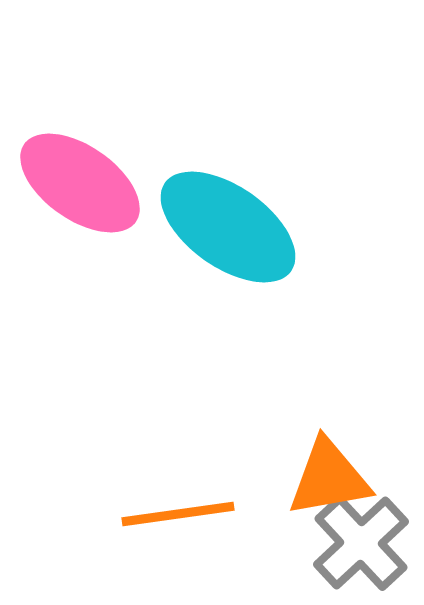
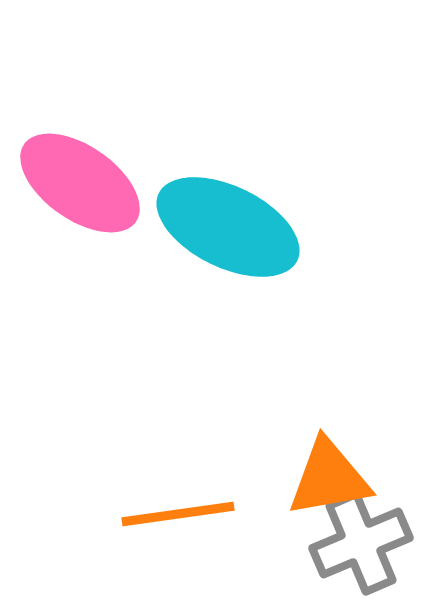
cyan ellipse: rotated 9 degrees counterclockwise
gray cross: rotated 20 degrees clockwise
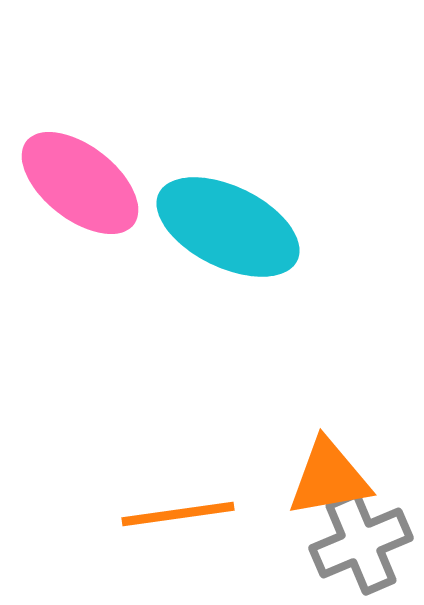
pink ellipse: rotated 3 degrees clockwise
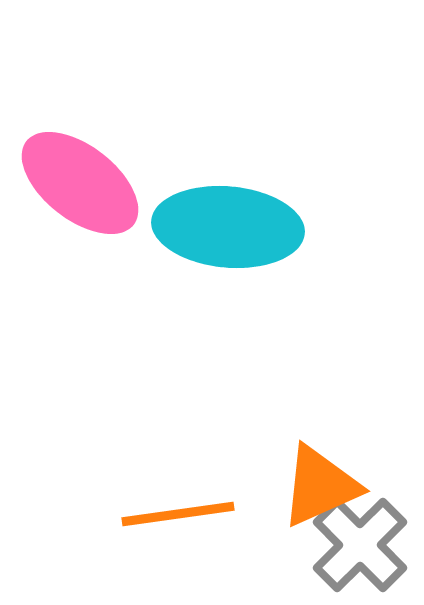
cyan ellipse: rotated 21 degrees counterclockwise
orange triangle: moved 9 px left, 8 px down; rotated 14 degrees counterclockwise
gray cross: moved 1 px left, 2 px down; rotated 22 degrees counterclockwise
